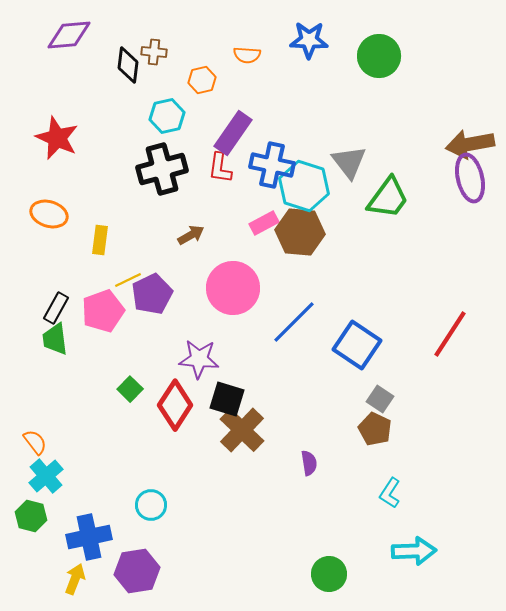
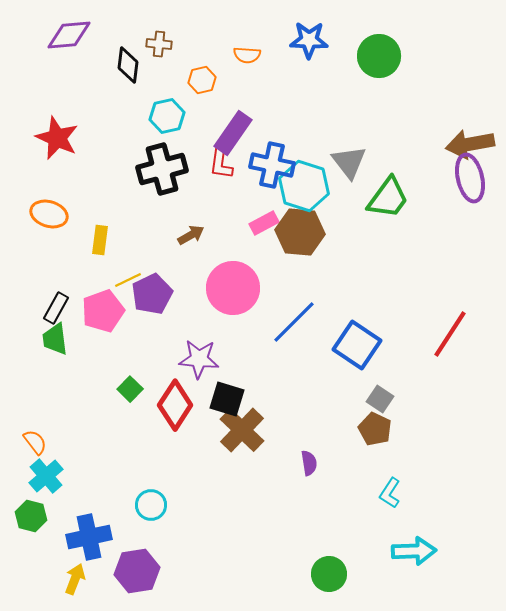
brown cross at (154, 52): moved 5 px right, 8 px up
red L-shape at (220, 168): moved 1 px right, 4 px up
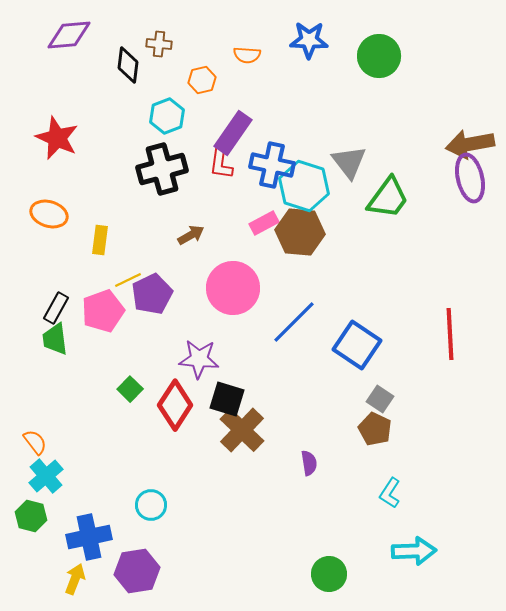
cyan hexagon at (167, 116): rotated 8 degrees counterclockwise
red line at (450, 334): rotated 36 degrees counterclockwise
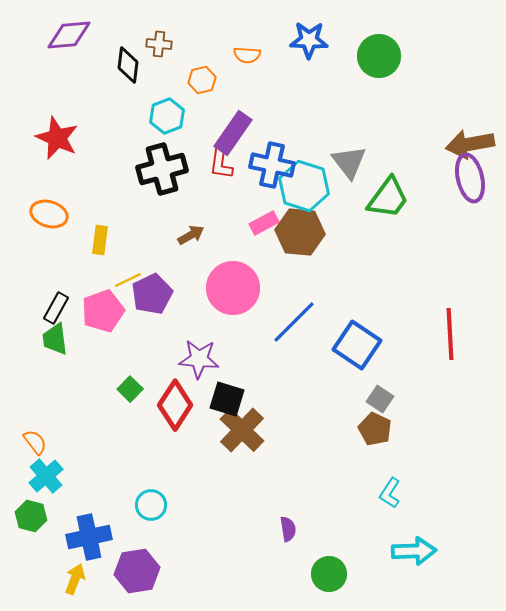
purple semicircle at (309, 463): moved 21 px left, 66 px down
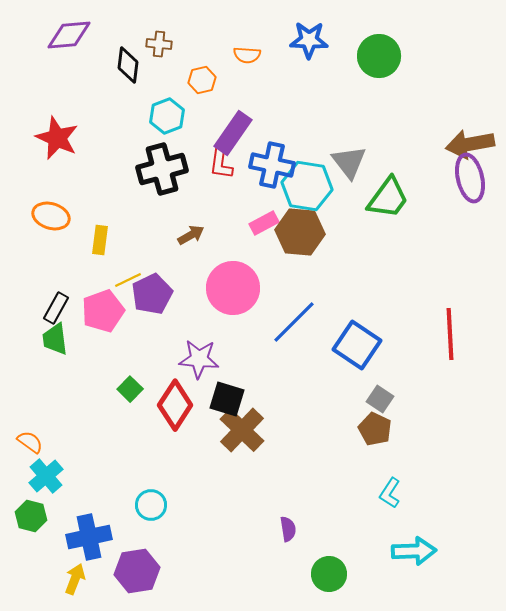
cyan hexagon at (304, 186): moved 3 px right; rotated 9 degrees counterclockwise
orange ellipse at (49, 214): moved 2 px right, 2 px down
orange semicircle at (35, 442): moved 5 px left; rotated 16 degrees counterclockwise
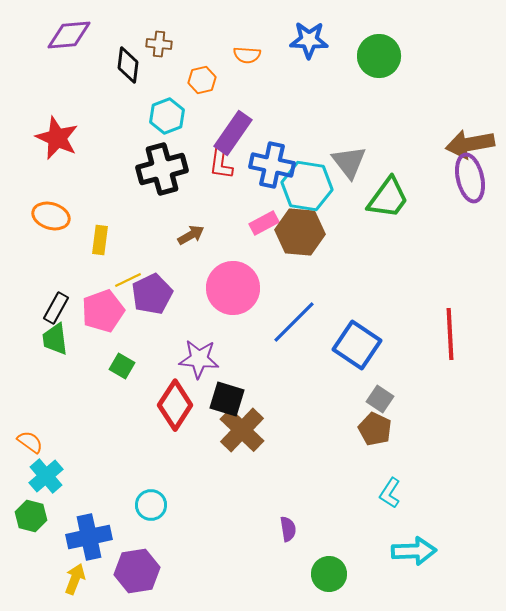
green square at (130, 389): moved 8 px left, 23 px up; rotated 15 degrees counterclockwise
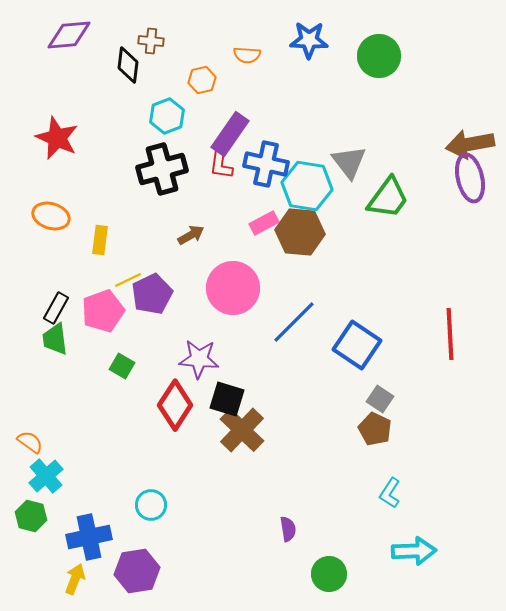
brown cross at (159, 44): moved 8 px left, 3 px up
purple rectangle at (233, 133): moved 3 px left, 1 px down
blue cross at (272, 165): moved 6 px left, 1 px up
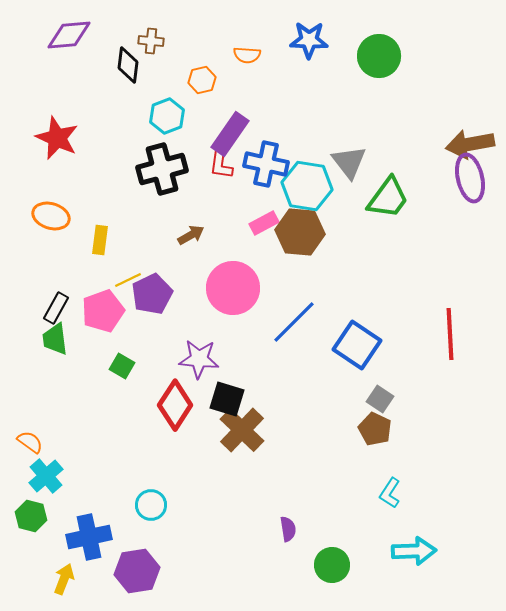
green circle at (329, 574): moved 3 px right, 9 px up
yellow arrow at (75, 579): moved 11 px left
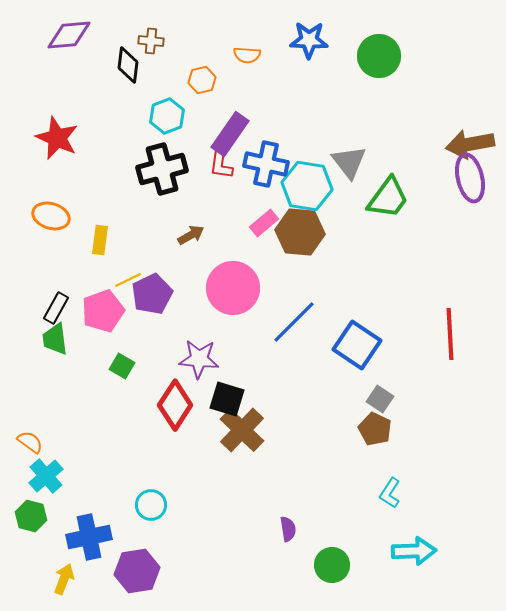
pink rectangle at (264, 223): rotated 12 degrees counterclockwise
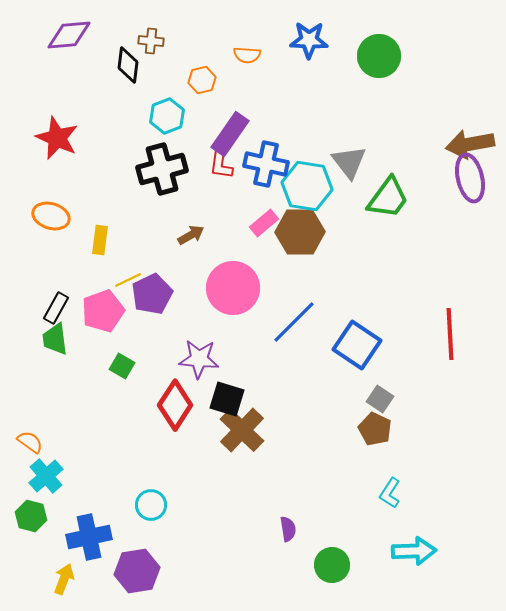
brown hexagon at (300, 232): rotated 6 degrees counterclockwise
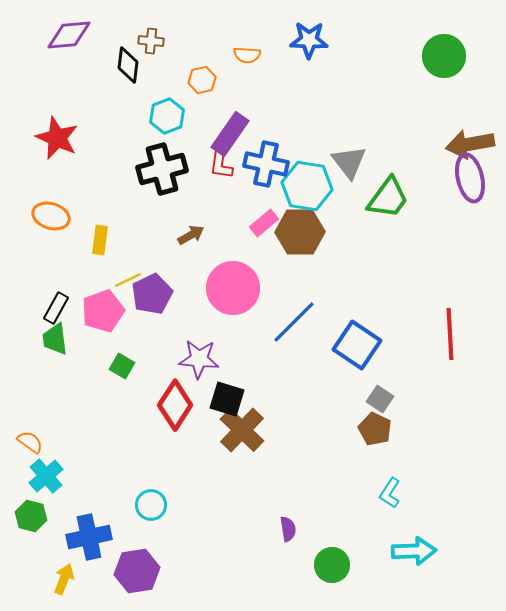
green circle at (379, 56): moved 65 px right
